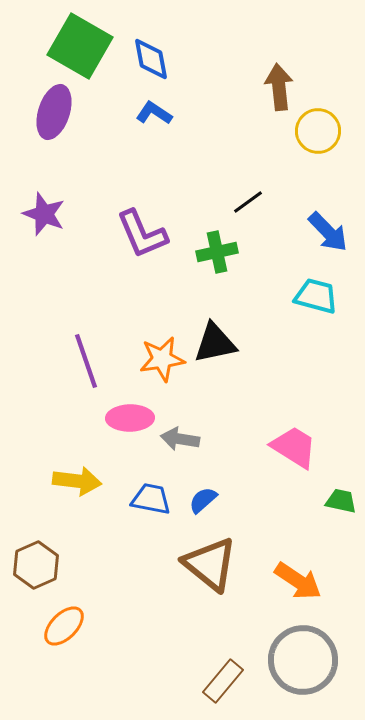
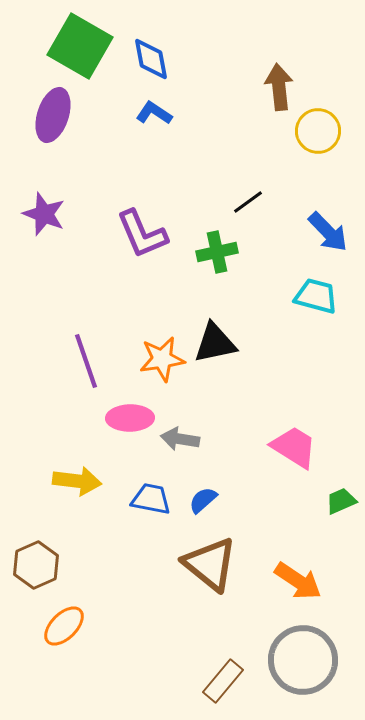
purple ellipse: moved 1 px left, 3 px down
green trapezoid: rotated 36 degrees counterclockwise
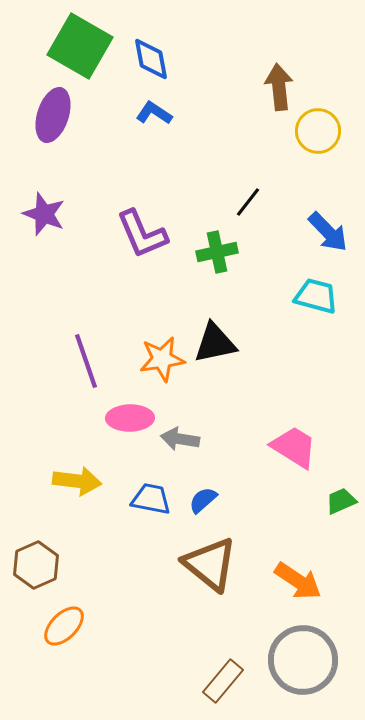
black line: rotated 16 degrees counterclockwise
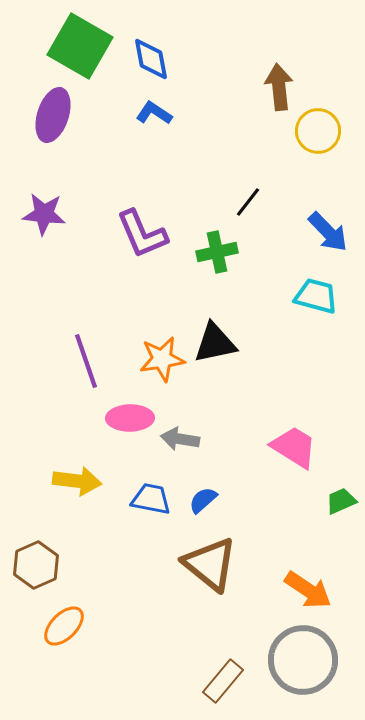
purple star: rotated 15 degrees counterclockwise
orange arrow: moved 10 px right, 9 px down
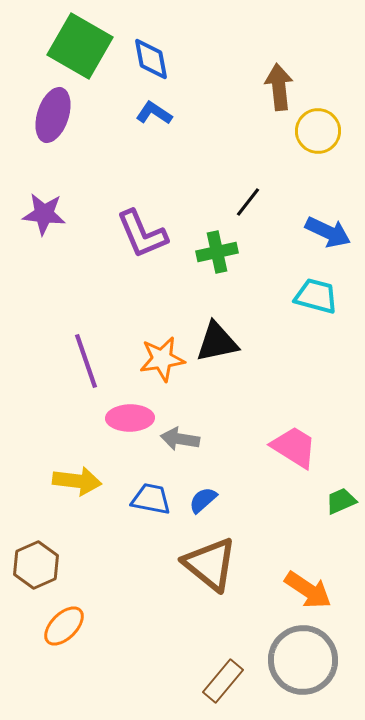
blue arrow: rotated 21 degrees counterclockwise
black triangle: moved 2 px right, 1 px up
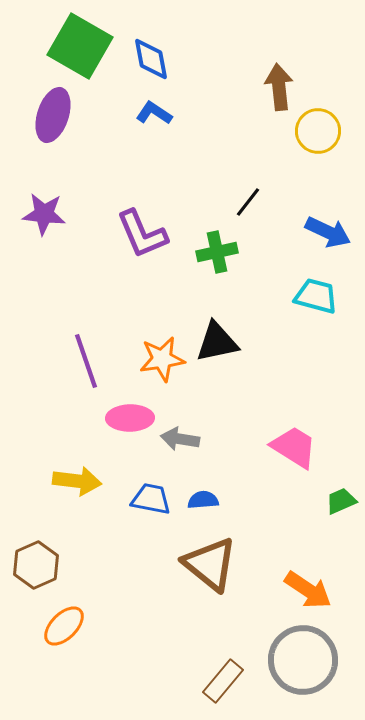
blue semicircle: rotated 36 degrees clockwise
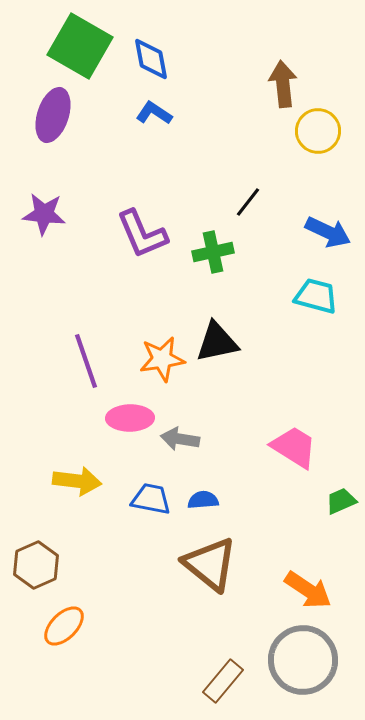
brown arrow: moved 4 px right, 3 px up
green cross: moved 4 px left
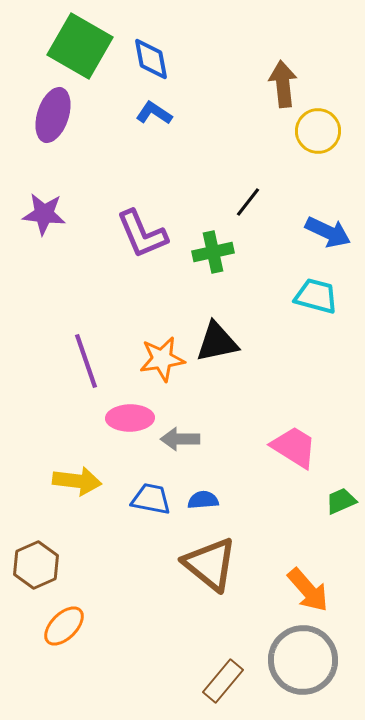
gray arrow: rotated 9 degrees counterclockwise
orange arrow: rotated 15 degrees clockwise
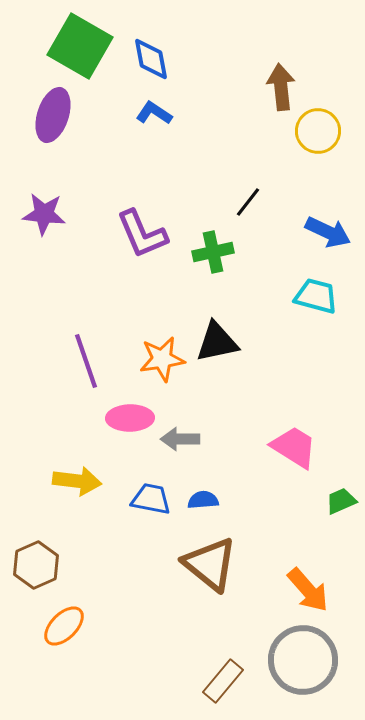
brown arrow: moved 2 px left, 3 px down
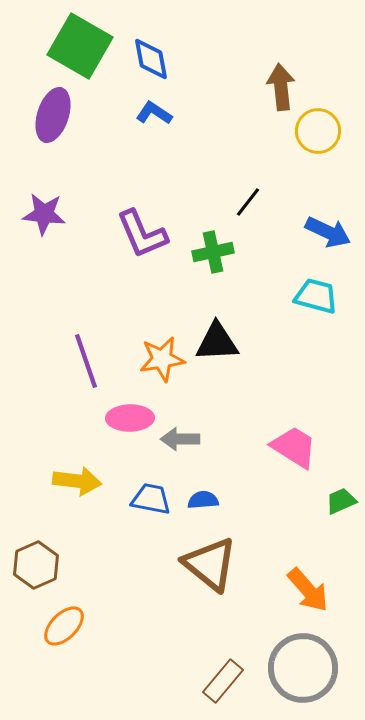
black triangle: rotated 9 degrees clockwise
gray circle: moved 8 px down
